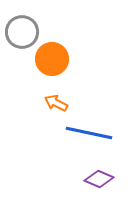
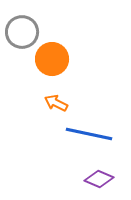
blue line: moved 1 px down
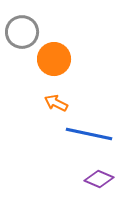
orange circle: moved 2 px right
